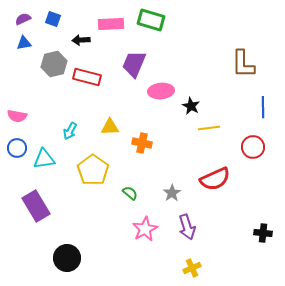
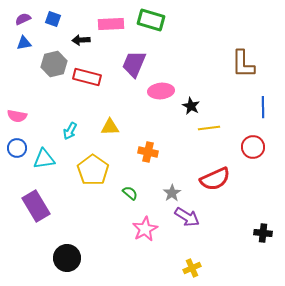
orange cross: moved 6 px right, 9 px down
purple arrow: moved 10 px up; rotated 40 degrees counterclockwise
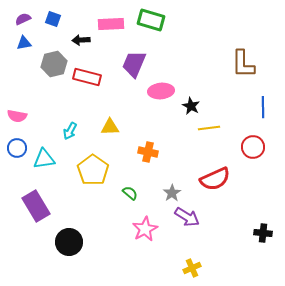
black circle: moved 2 px right, 16 px up
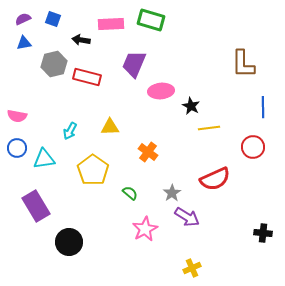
black arrow: rotated 12 degrees clockwise
orange cross: rotated 24 degrees clockwise
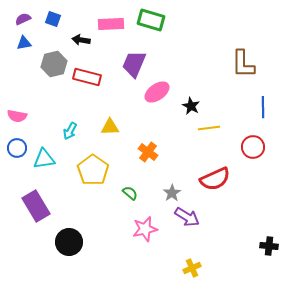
pink ellipse: moved 4 px left, 1 px down; rotated 30 degrees counterclockwise
pink star: rotated 15 degrees clockwise
black cross: moved 6 px right, 13 px down
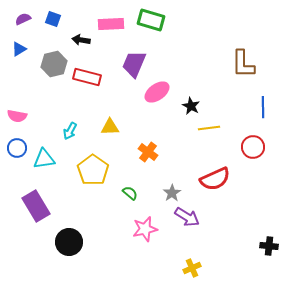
blue triangle: moved 5 px left, 6 px down; rotated 21 degrees counterclockwise
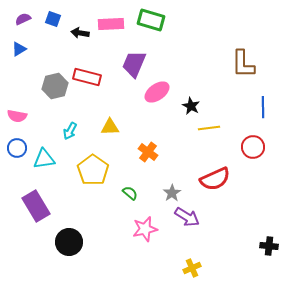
black arrow: moved 1 px left, 7 px up
gray hexagon: moved 1 px right, 22 px down
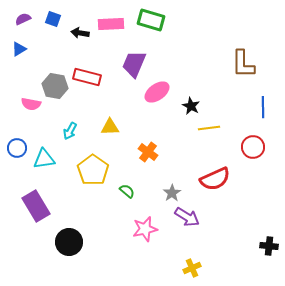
gray hexagon: rotated 25 degrees clockwise
pink semicircle: moved 14 px right, 12 px up
green semicircle: moved 3 px left, 2 px up
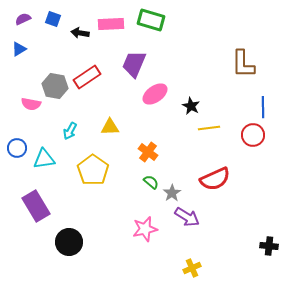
red rectangle: rotated 48 degrees counterclockwise
pink ellipse: moved 2 px left, 2 px down
red circle: moved 12 px up
green semicircle: moved 24 px right, 9 px up
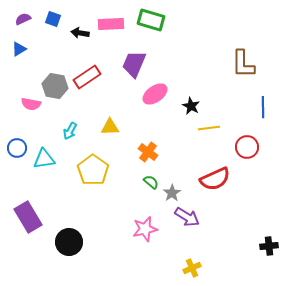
red circle: moved 6 px left, 12 px down
purple rectangle: moved 8 px left, 11 px down
black cross: rotated 12 degrees counterclockwise
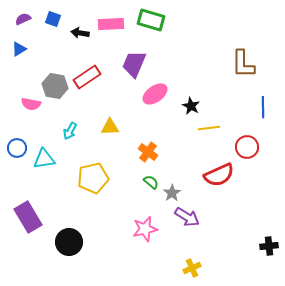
yellow pentagon: moved 8 px down; rotated 24 degrees clockwise
red semicircle: moved 4 px right, 4 px up
